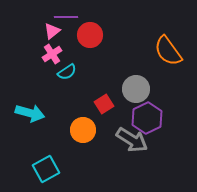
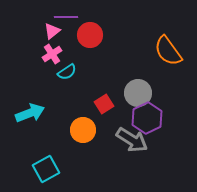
gray circle: moved 2 px right, 4 px down
cyan arrow: rotated 36 degrees counterclockwise
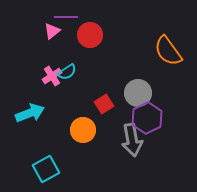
pink cross: moved 22 px down
gray arrow: rotated 48 degrees clockwise
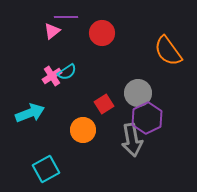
red circle: moved 12 px right, 2 px up
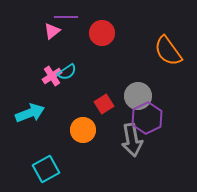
gray circle: moved 3 px down
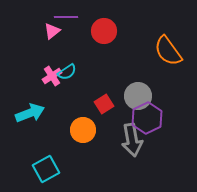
red circle: moved 2 px right, 2 px up
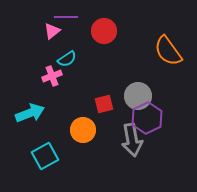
cyan semicircle: moved 13 px up
pink cross: rotated 12 degrees clockwise
red square: rotated 18 degrees clockwise
cyan square: moved 1 px left, 13 px up
